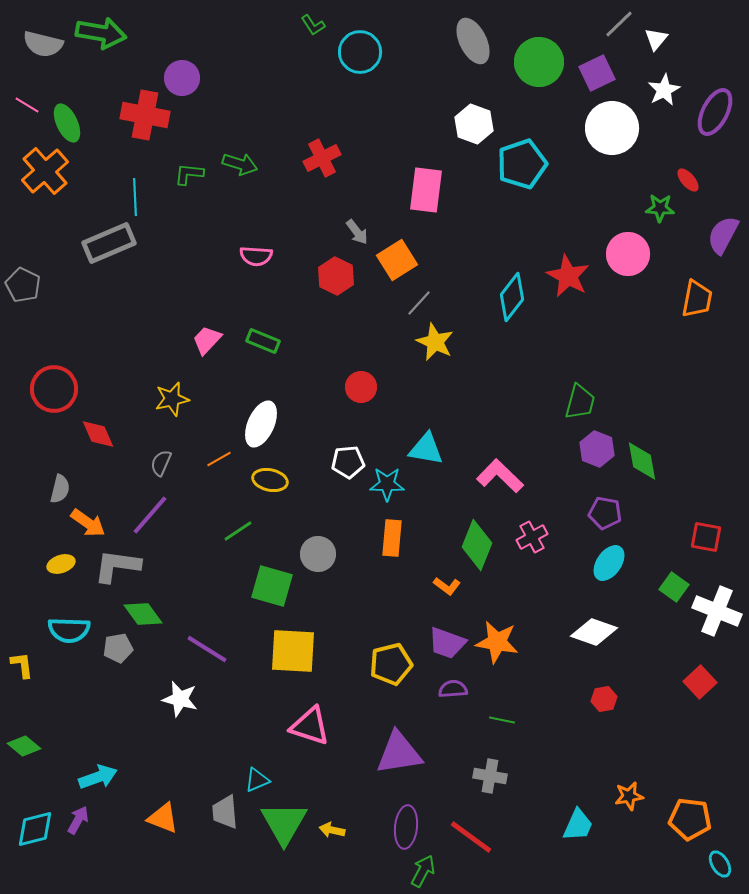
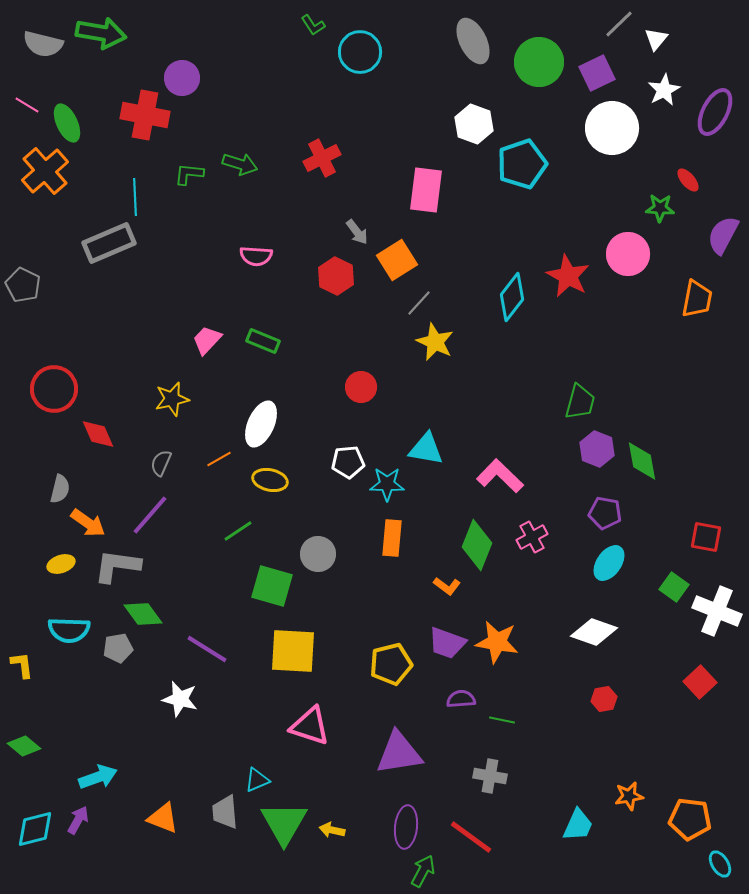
purple semicircle at (453, 689): moved 8 px right, 10 px down
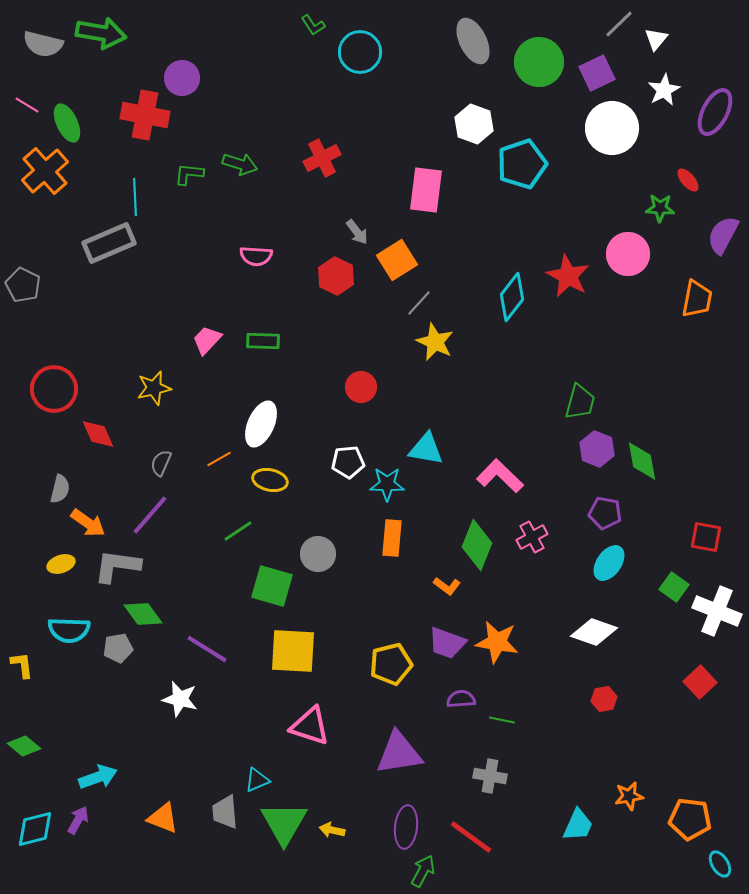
green rectangle at (263, 341): rotated 20 degrees counterclockwise
yellow star at (172, 399): moved 18 px left, 11 px up
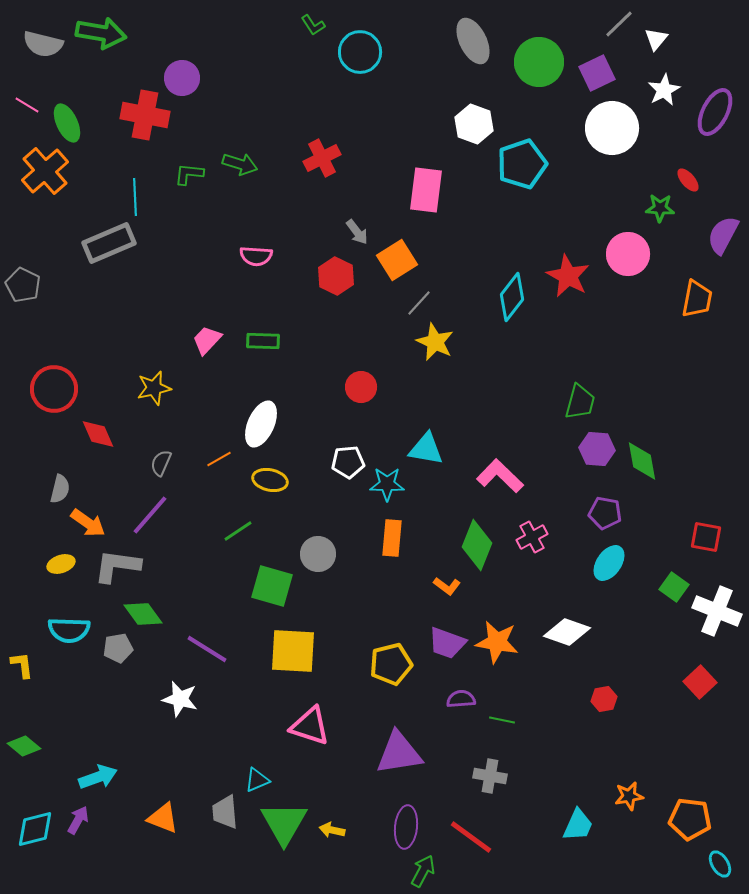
purple hexagon at (597, 449): rotated 16 degrees counterclockwise
white diamond at (594, 632): moved 27 px left
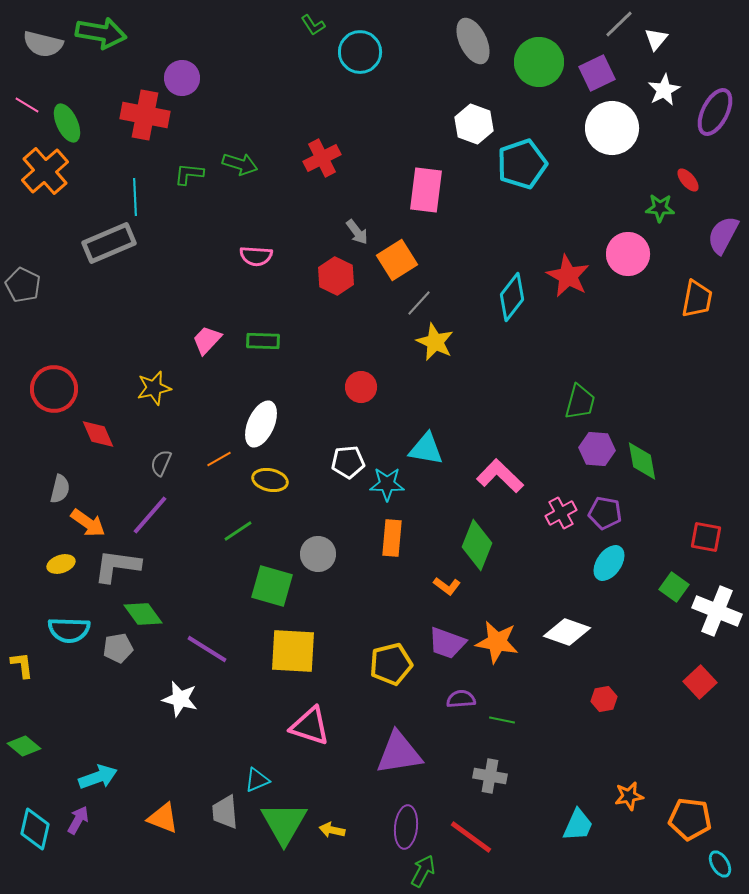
pink cross at (532, 537): moved 29 px right, 24 px up
cyan diamond at (35, 829): rotated 63 degrees counterclockwise
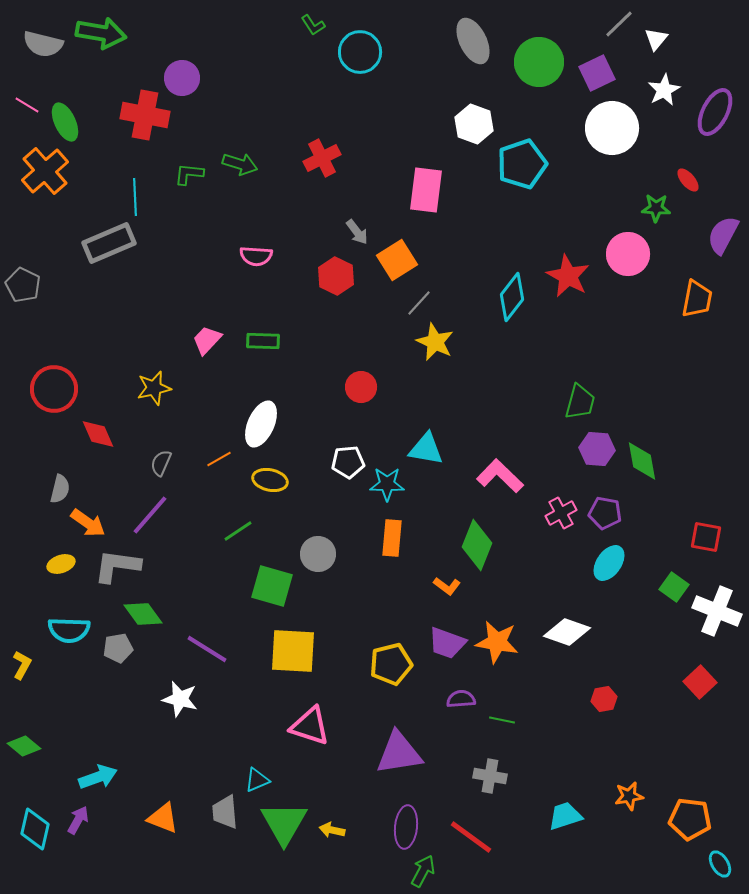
green ellipse at (67, 123): moved 2 px left, 1 px up
green star at (660, 208): moved 4 px left
yellow L-shape at (22, 665): rotated 36 degrees clockwise
cyan trapezoid at (578, 825): moved 13 px left, 9 px up; rotated 132 degrees counterclockwise
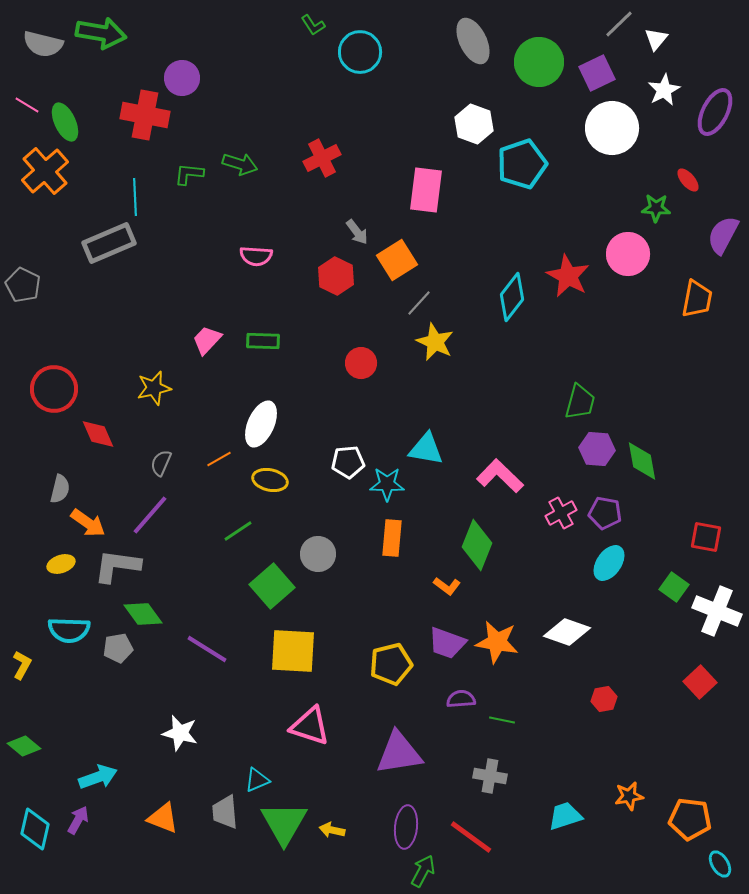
red circle at (361, 387): moved 24 px up
green square at (272, 586): rotated 33 degrees clockwise
white star at (180, 699): moved 34 px down
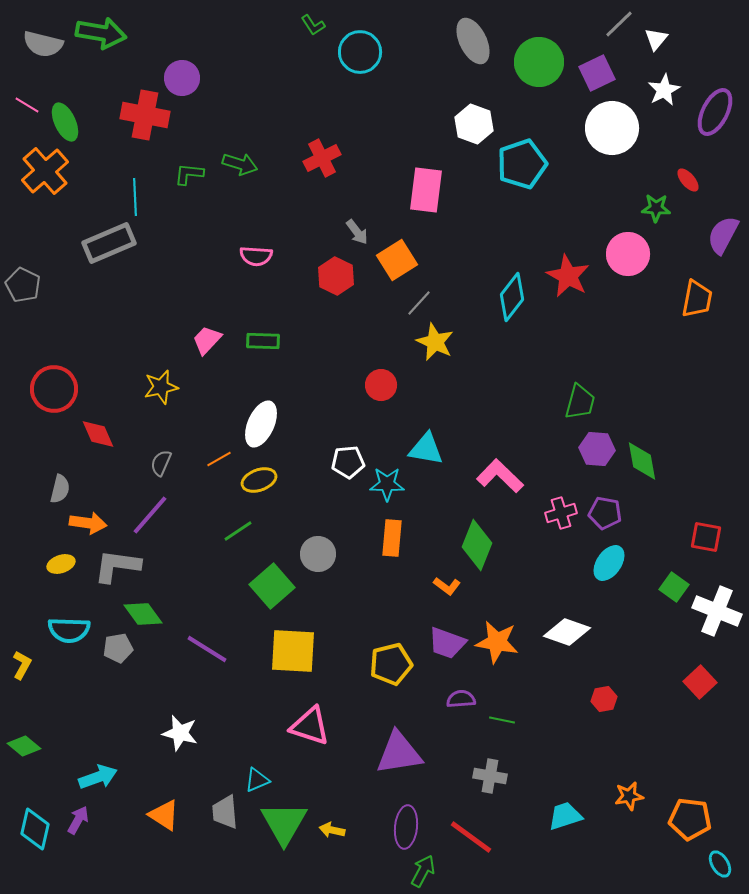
red circle at (361, 363): moved 20 px right, 22 px down
yellow star at (154, 388): moved 7 px right, 1 px up
yellow ellipse at (270, 480): moved 11 px left; rotated 32 degrees counterclockwise
pink cross at (561, 513): rotated 12 degrees clockwise
orange arrow at (88, 523): rotated 27 degrees counterclockwise
orange triangle at (163, 818): moved 1 px right, 3 px up; rotated 12 degrees clockwise
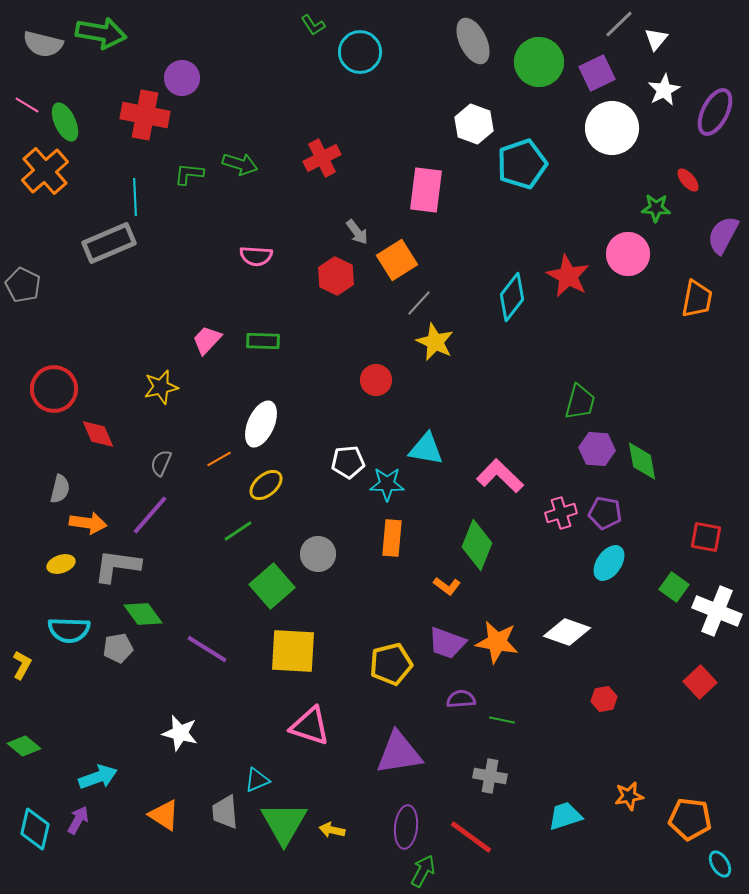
red circle at (381, 385): moved 5 px left, 5 px up
yellow ellipse at (259, 480): moved 7 px right, 5 px down; rotated 20 degrees counterclockwise
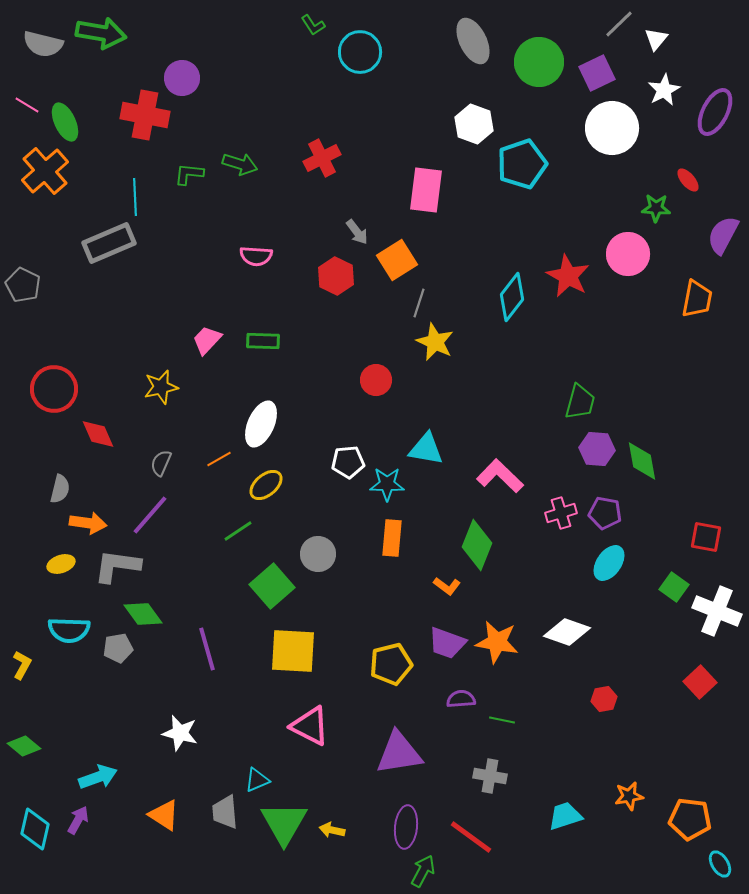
gray line at (419, 303): rotated 24 degrees counterclockwise
purple line at (207, 649): rotated 42 degrees clockwise
pink triangle at (310, 726): rotated 9 degrees clockwise
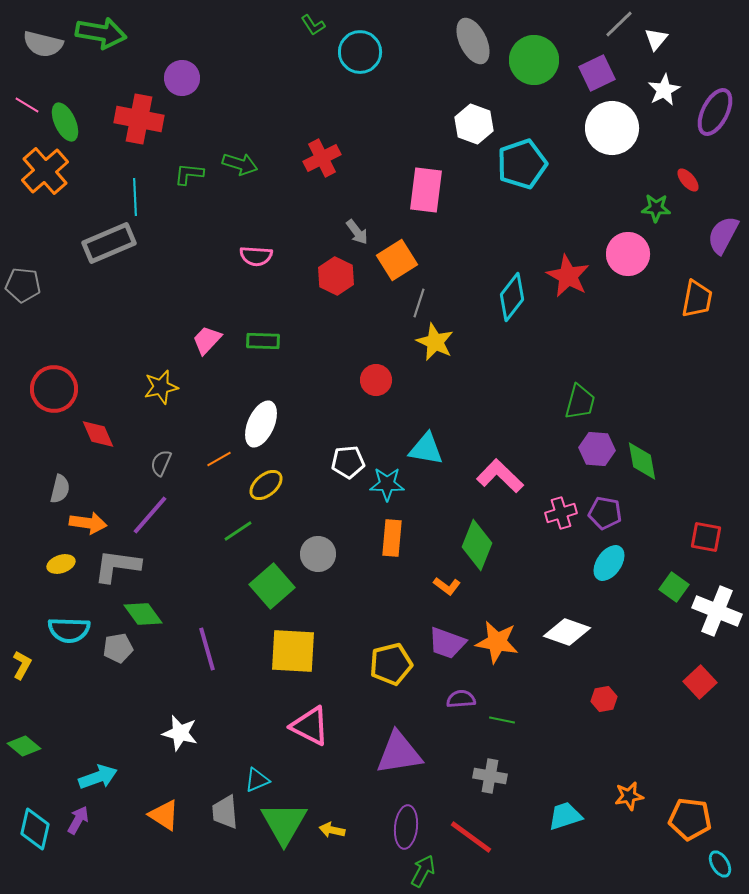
green circle at (539, 62): moved 5 px left, 2 px up
red cross at (145, 115): moved 6 px left, 4 px down
gray pentagon at (23, 285): rotated 20 degrees counterclockwise
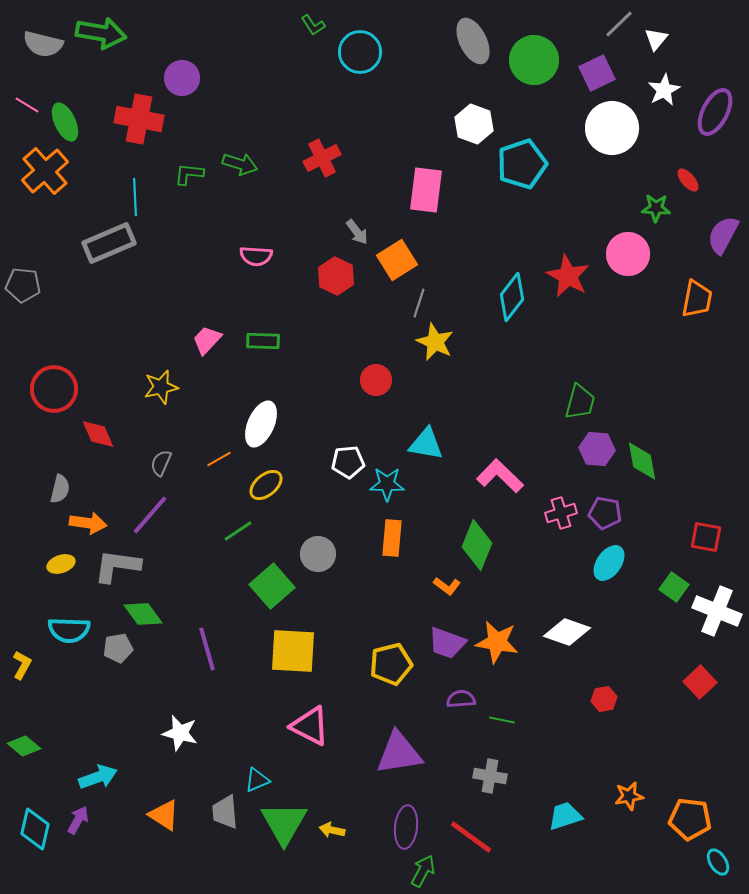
cyan triangle at (426, 449): moved 5 px up
cyan ellipse at (720, 864): moved 2 px left, 2 px up
